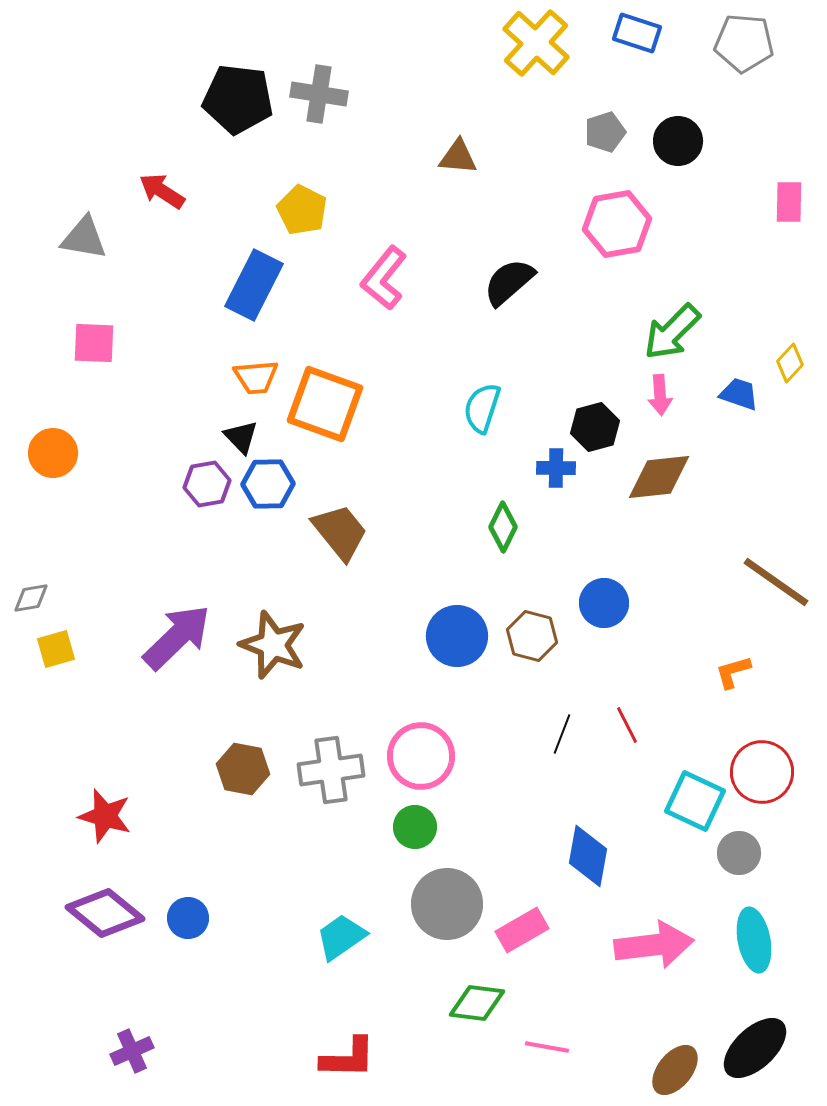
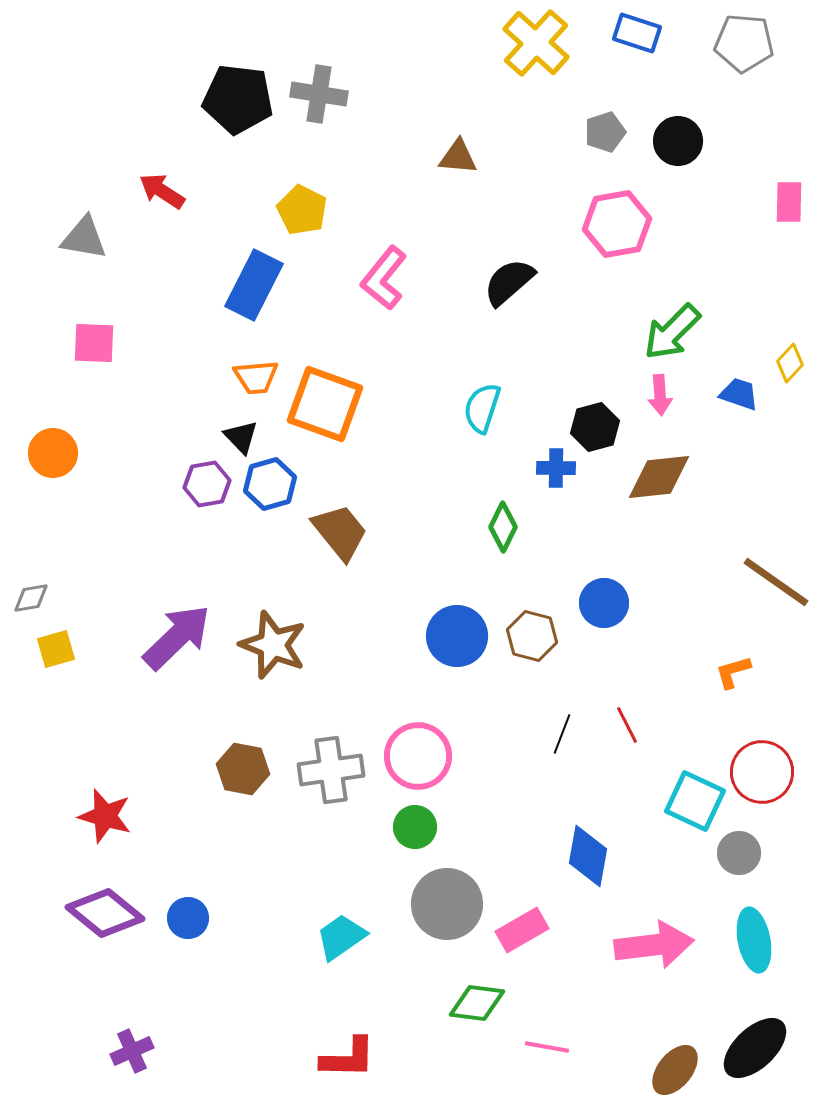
blue hexagon at (268, 484): moved 2 px right; rotated 15 degrees counterclockwise
pink circle at (421, 756): moved 3 px left
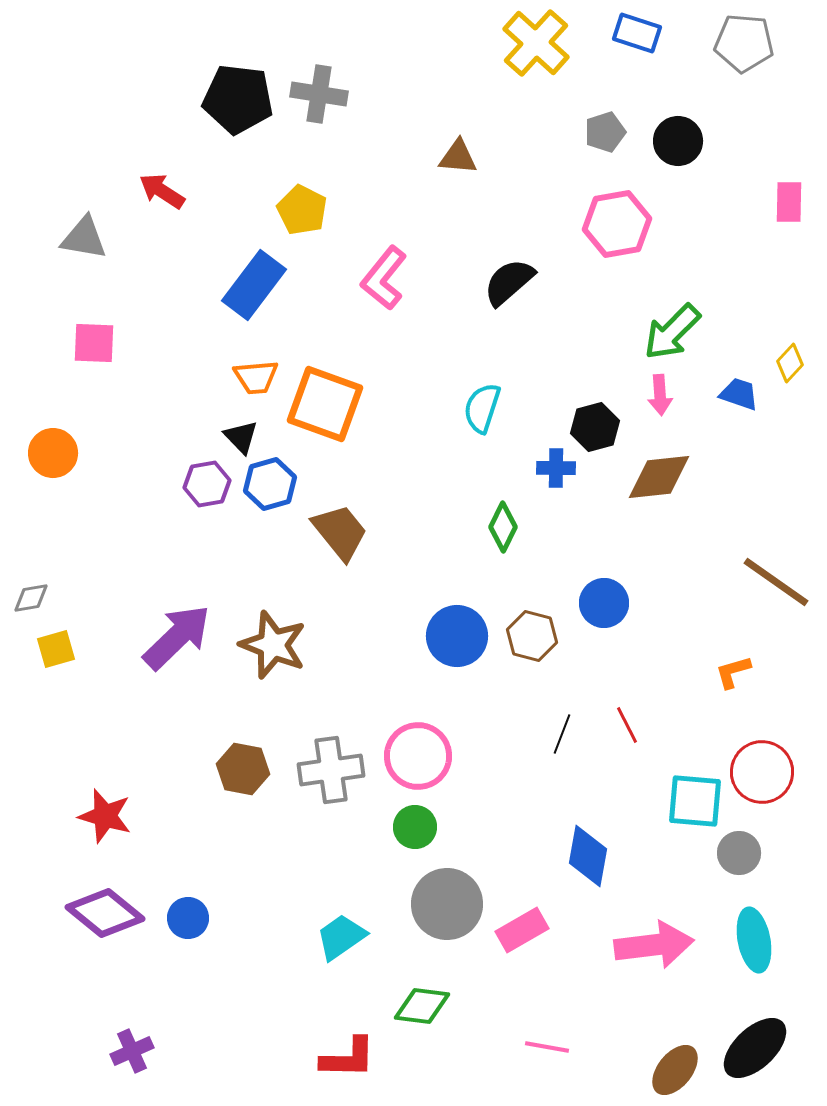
blue rectangle at (254, 285): rotated 10 degrees clockwise
cyan square at (695, 801): rotated 20 degrees counterclockwise
green diamond at (477, 1003): moved 55 px left, 3 px down
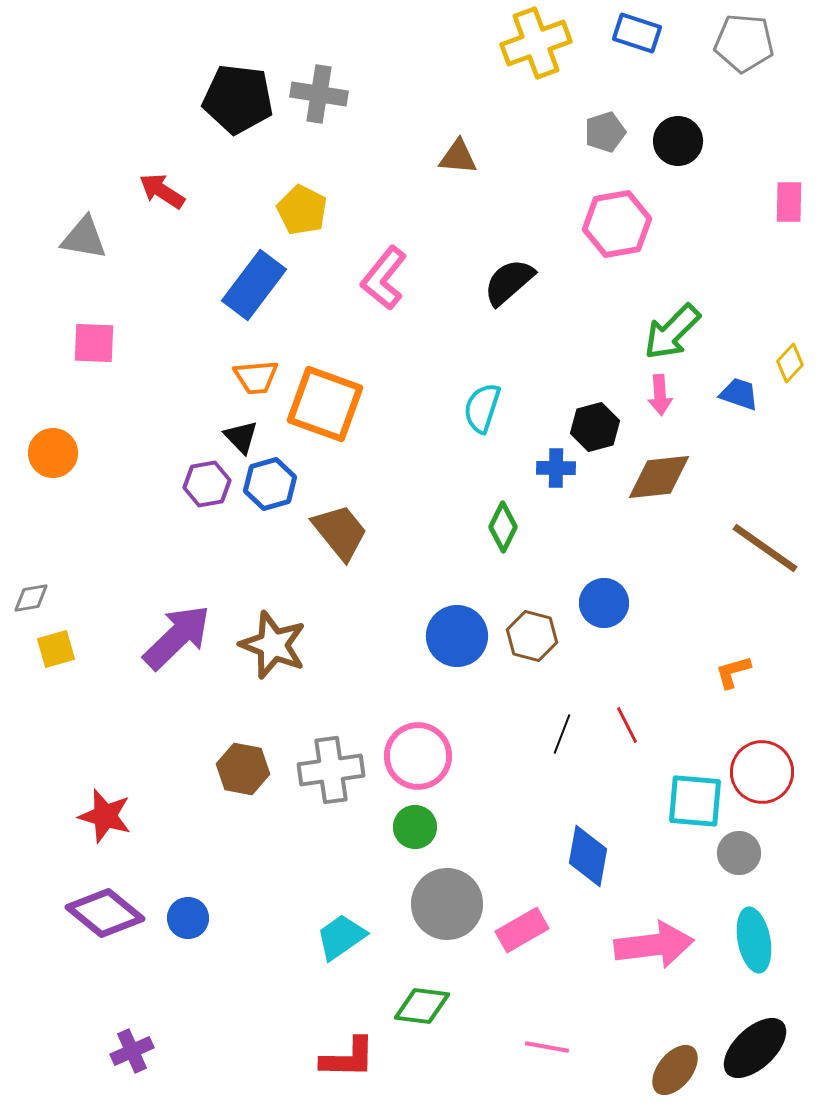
yellow cross at (536, 43): rotated 28 degrees clockwise
brown line at (776, 582): moved 11 px left, 34 px up
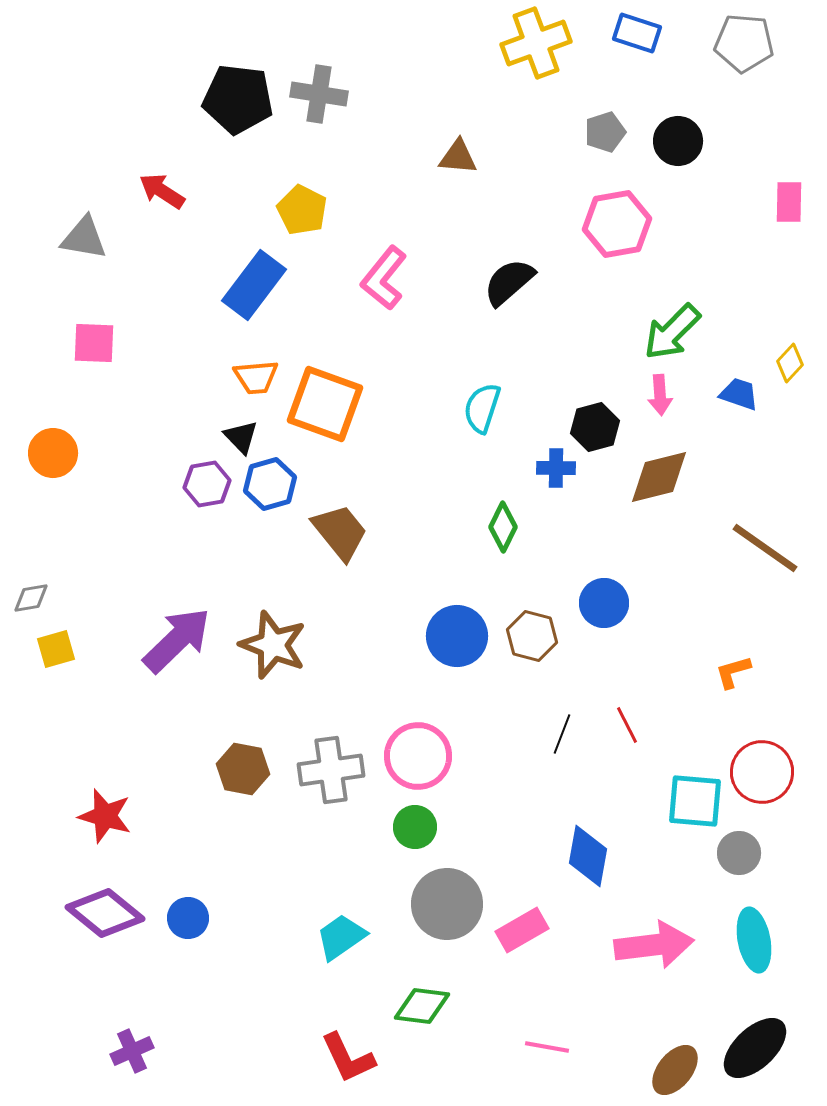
brown diamond at (659, 477): rotated 8 degrees counterclockwise
purple arrow at (177, 637): moved 3 px down
red L-shape at (348, 1058): rotated 64 degrees clockwise
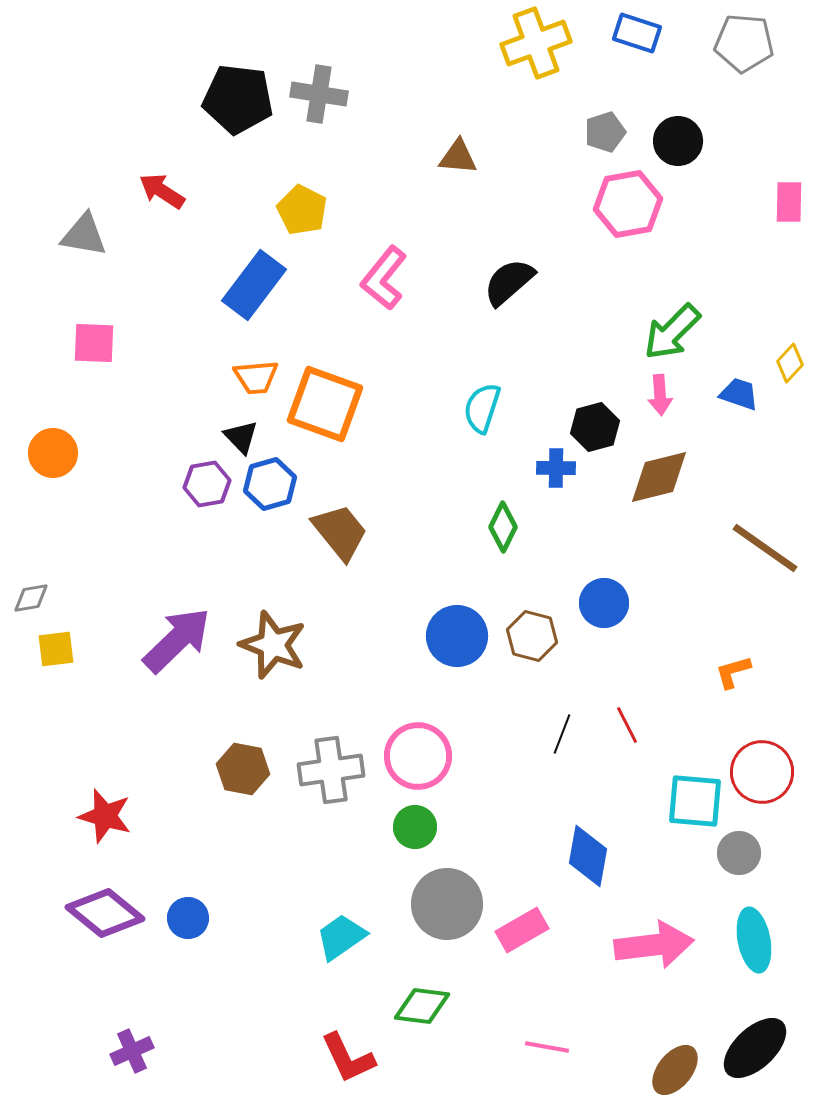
pink hexagon at (617, 224): moved 11 px right, 20 px up
gray triangle at (84, 238): moved 3 px up
yellow square at (56, 649): rotated 9 degrees clockwise
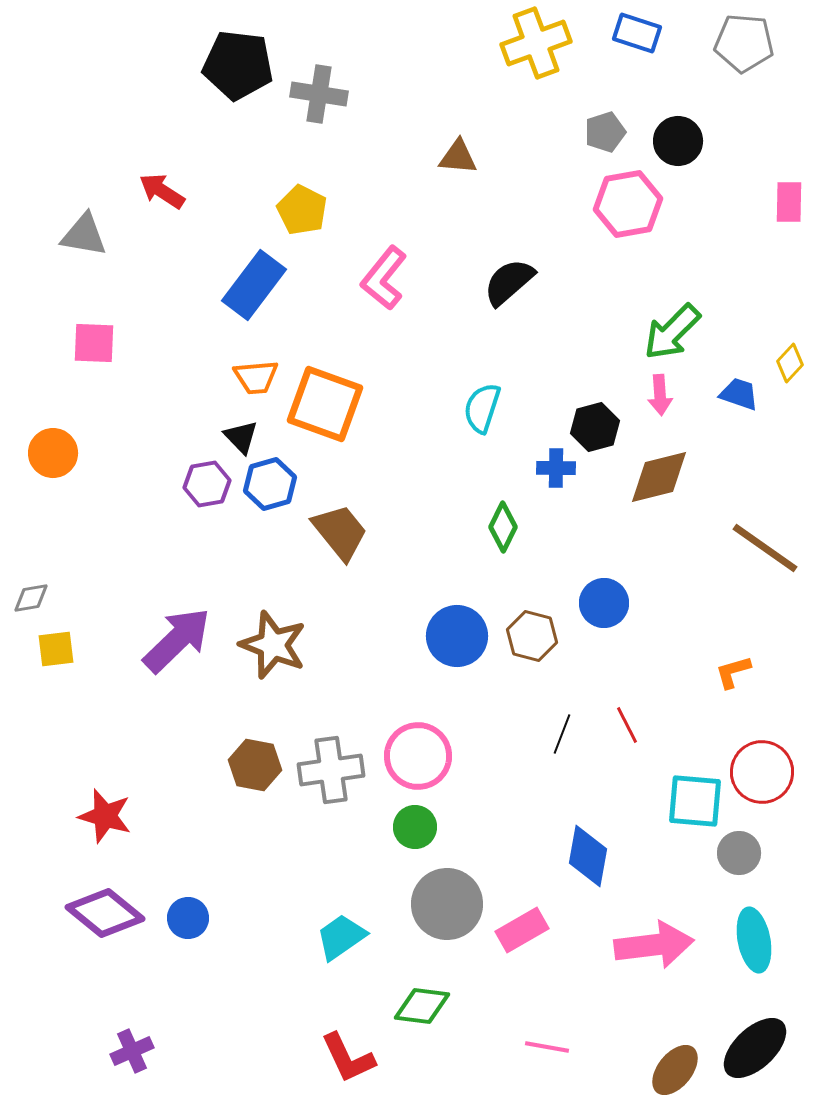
black pentagon at (238, 99): moved 34 px up
brown hexagon at (243, 769): moved 12 px right, 4 px up
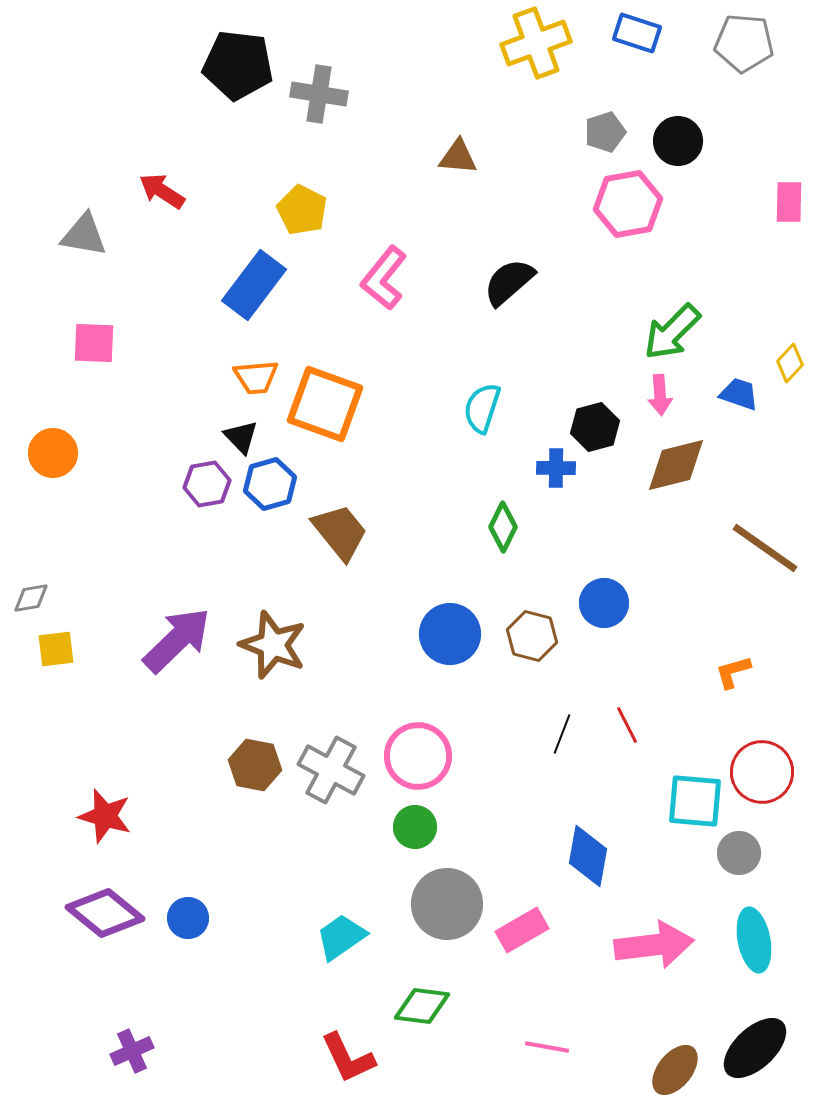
brown diamond at (659, 477): moved 17 px right, 12 px up
blue circle at (457, 636): moved 7 px left, 2 px up
gray cross at (331, 770): rotated 36 degrees clockwise
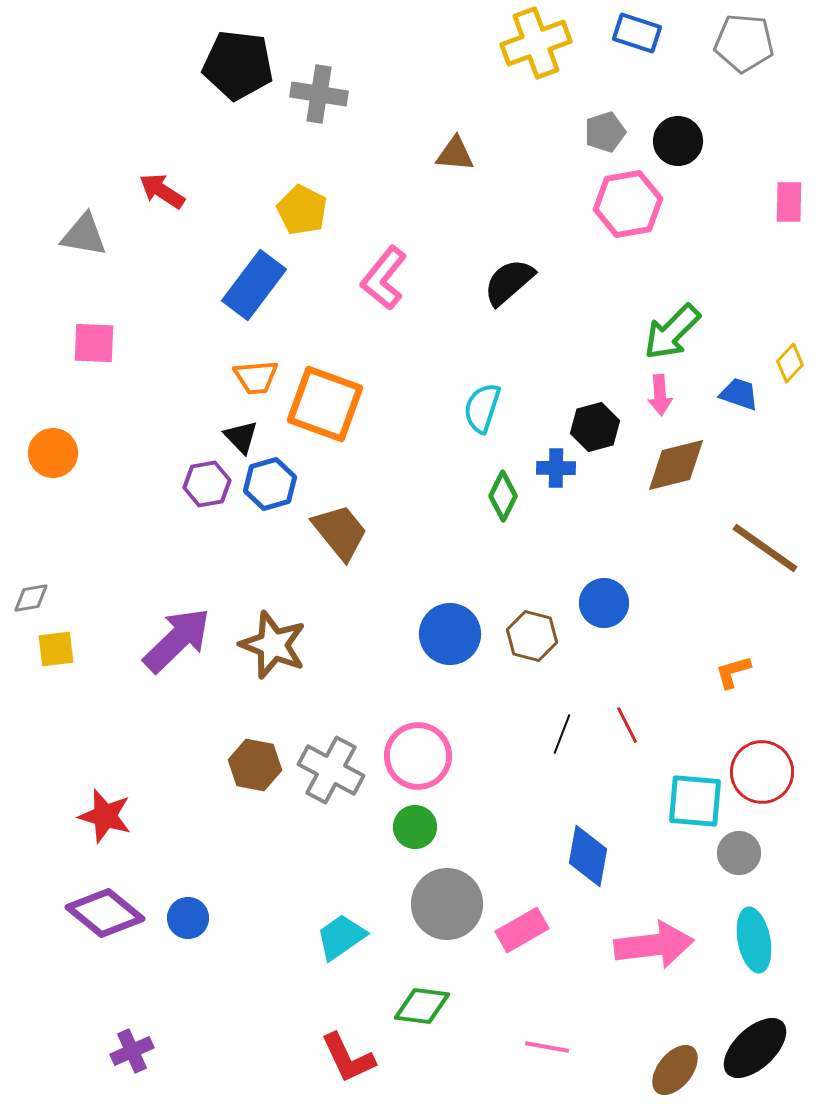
brown triangle at (458, 157): moved 3 px left, 3 px up
green diamond at (503, 527): moved 31 px up
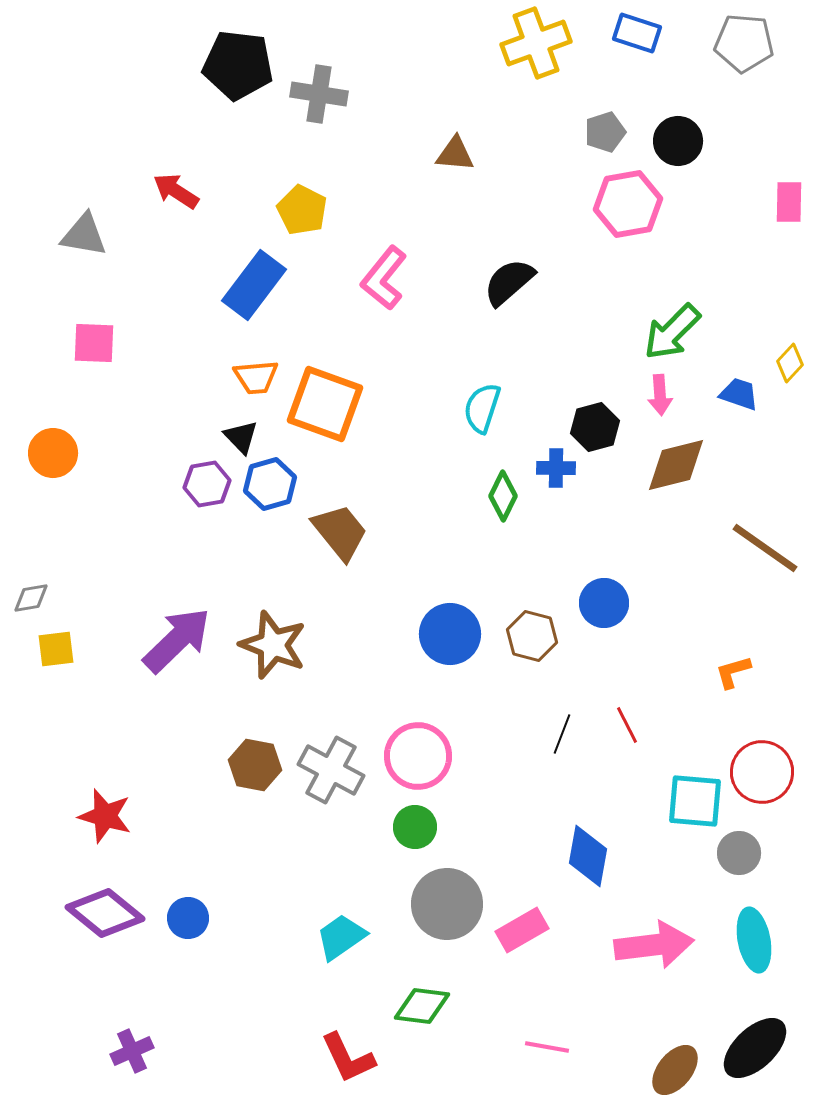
red arrow at (162, 191): moved 14 px right
